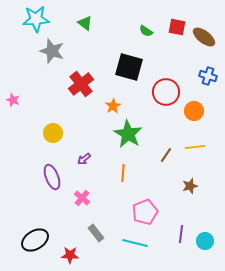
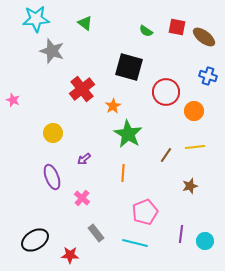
red cross: moved 1 px right, 5 px down
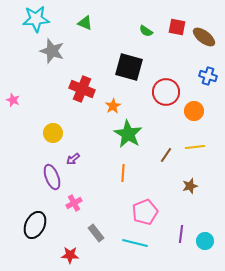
green triangle: rotated 14 degrees counterclockwise
red cross: rotated 30 degrees counterclockwise
purple arrow: moved 11 px left
pink cross: moved 8 px left, 5 px down; rotated 21 degrees clockwise
black ellipse: moved 15 px up; rotated 32 degrees counterclockwise
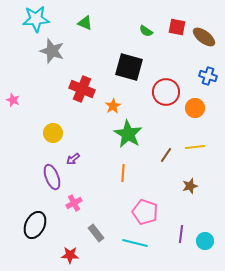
orange circle: moved 1 px right, 3 px up
pink pentagon: rotated 30 degrees counterclockwise
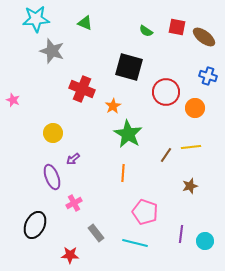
yellow line: moved 4 px left
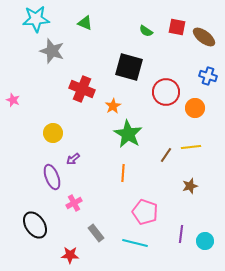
black ellipse: rotated 60 degrees counterclockwise
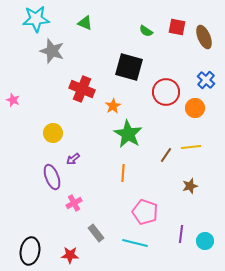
brown ellipse: rotated 30 degrees clockwise
blue cross: moved 2 px left, 4 px down; rotated 24 degrees clockwise
black ellipse: moved 5 px left, 26 px down; rotated 44 degrees clockwise
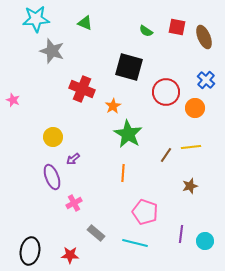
yellow circle: moved 4 px down
gray rectangle: rotated 12 degrees counterclockwise
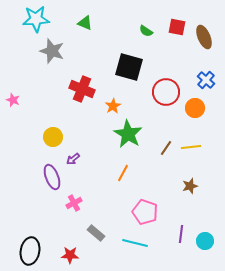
brown line: moved 7 px up
orange line: rotated 24 degrees clockwise
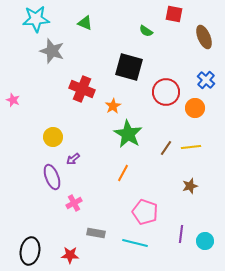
red square: moved 3 px left, 13 px up
gray rectangle: rotated 30 degrees counterclockwise
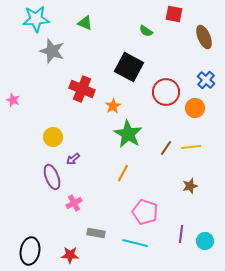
black square: rotated 12 degrees clockwise
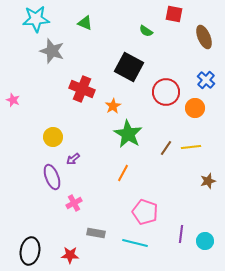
brown star: moved 18 px right, 5 px up
